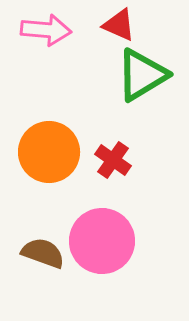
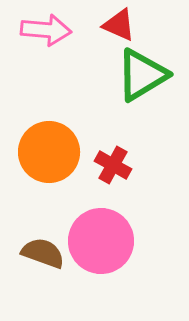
red cross: moved 5 px down; rotated 6 degrees counterclockwise
pink circle: moved 1 px left
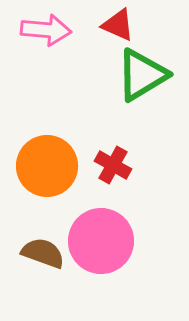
red triangle: moved 1 px left
orange circle: moved 2 px left, 14 px down
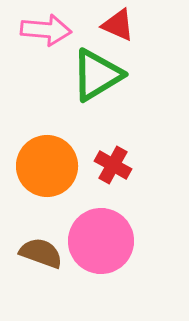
green triangle: moved 45 px left
brown semicircle: moved 2 px left
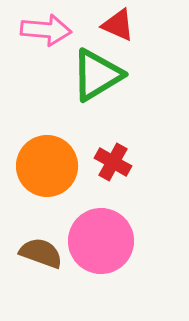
red cross: moved 3 px up
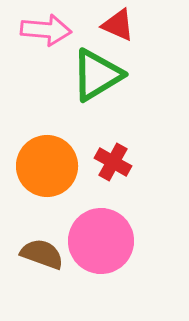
brown semicircle: moved 1 px right, 1 px down
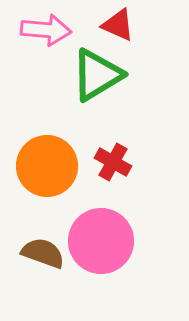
brown semicircle: moved 1 px right, 1 px up
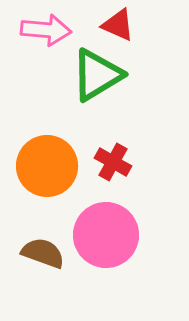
pink circle: moved 5 px right, 6 px up
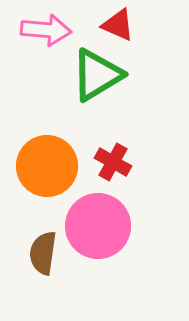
pink circle: moved 8 px left, 9 px up
brown semicircle: rotated 102 degrees counterclockwise
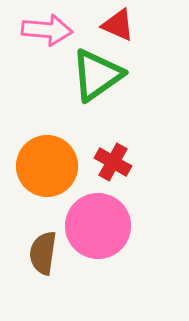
pink arrow: moved 1 px right
green triangle: rotated 4 degrees counterclockwise
